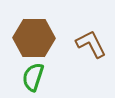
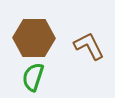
brown L-shape: moved 2 px left, 2 px down
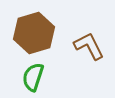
brown hexagon: moved 5 px up; rotated 18 degrees counterclockwise
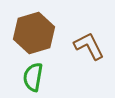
green semicircle: rotated 8 degrees counterclockwise
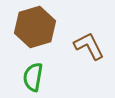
brown hexagon: moved 1 px right, 6 px up
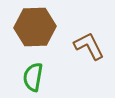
brown hexagon: rotated 15 degrees clockwise
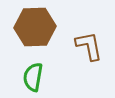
brown L-shape: rotated 16 degrees clockwise
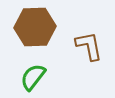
green semicircle: rotated 28 degrees clockwise
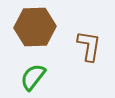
brown L-shape: rotated 20 degrees clockwise
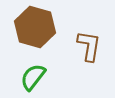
brown hexagon: rotated 18 degrees clockwise
